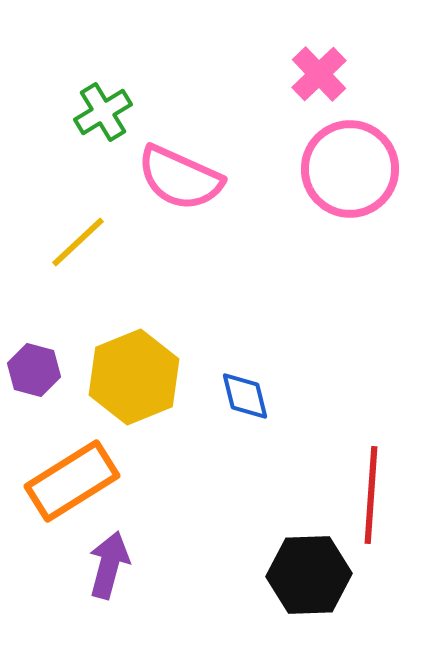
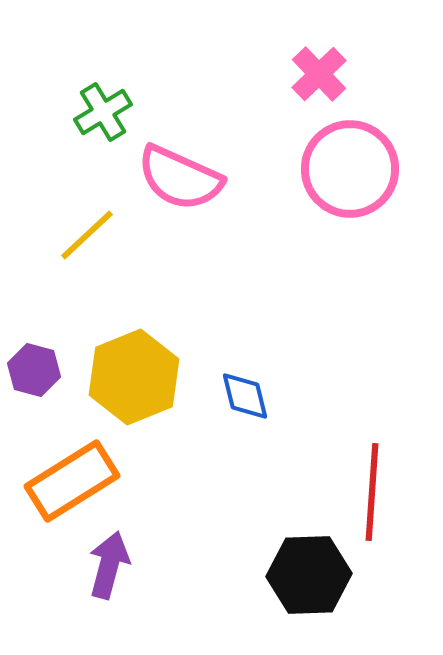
yellow line: moved 9 px right, 7 px up
red line: moved 1 px right, 3 px up
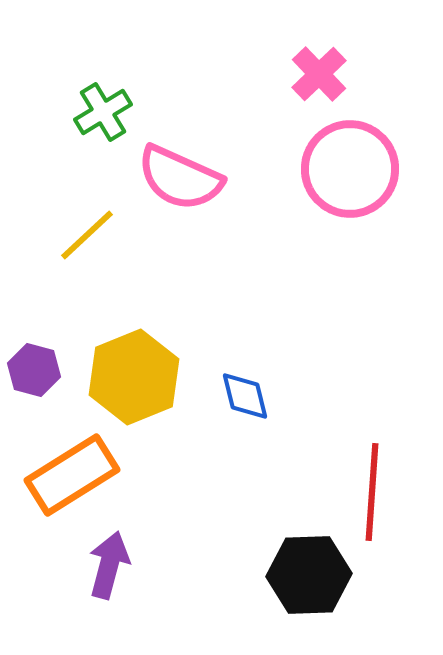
orange rectangle: moved 6 px up
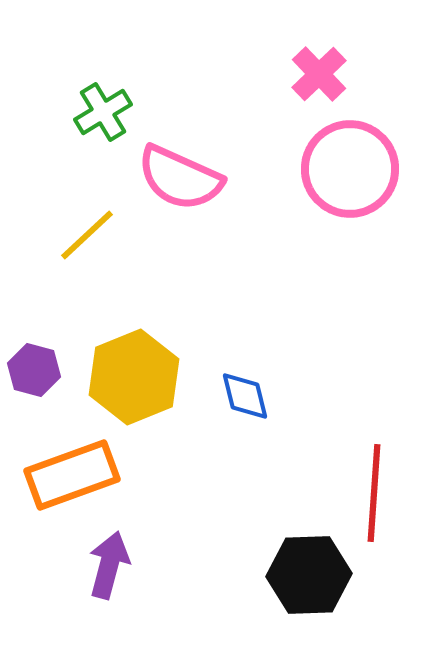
orange rectangle: rotated 12 degrees clockwise
red line: moved 2 px right, 1 px down
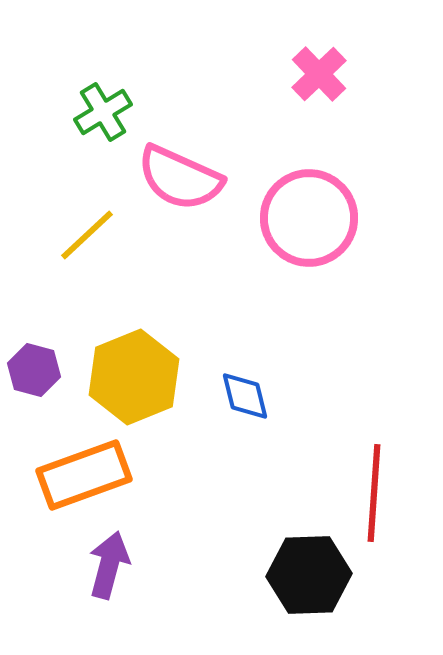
pink circle: moved 41 px left, 49 px down
orange rectangle: moved 12 px right
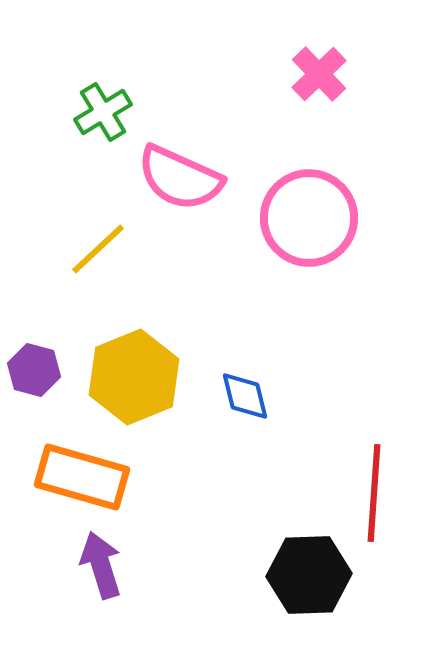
yellow line: moved 11 px right, 14 px down
orange rectangle: moved 2 px left, 2 px down; rotated 36 degrees clockwise
purple arrow: moved 8 px left; rotated 32 degrees counterclockwise
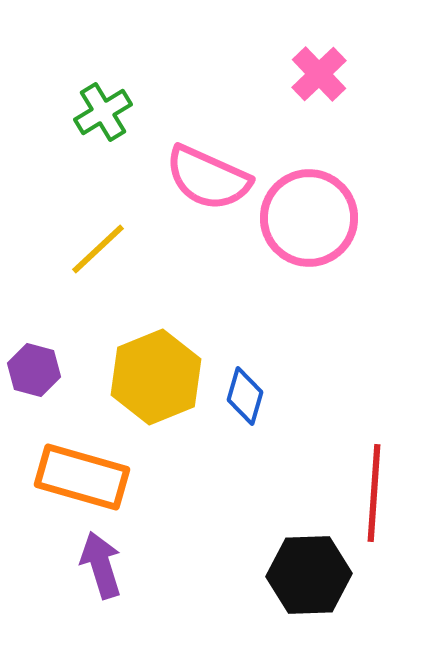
pink semicircle: moved 28 px right
yellow hexagon: moved 22 px right
blue diamond: rotated 30 degrees clockwise
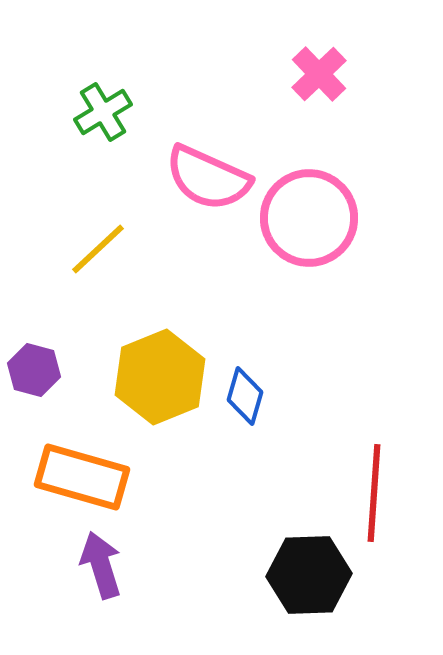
yellow hexagon: moved 4 px right
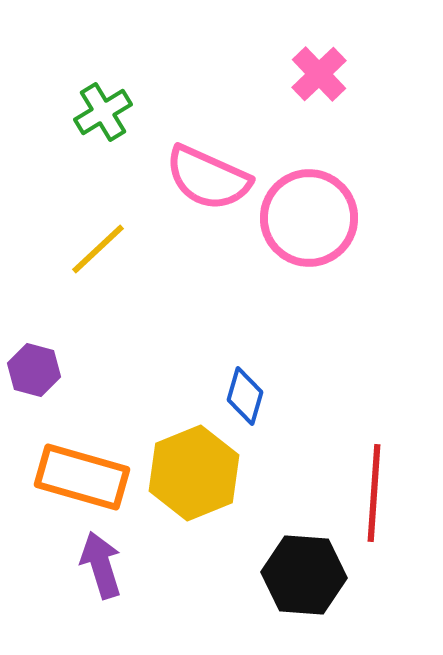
yellow hexagon: moved 34 px right, 96 px down
black hexagon: moved 5 px left; rotated 6 degrees clockwise
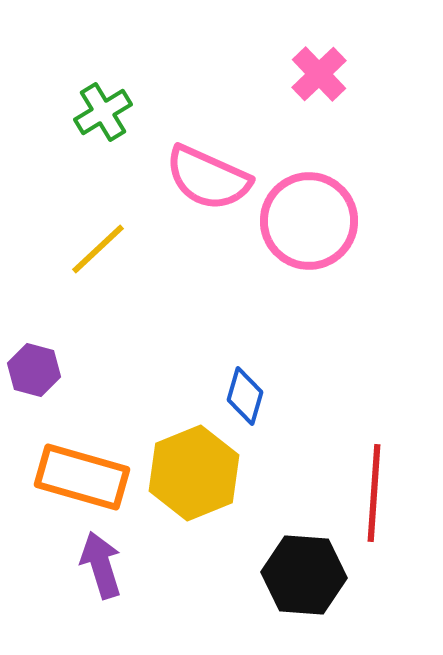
pink circle: moved 3 px down
